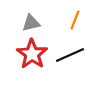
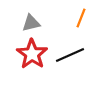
orange line: moved 6 px right, 2 px up
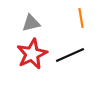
orange line: rotated 30 degrees counterclockwise
red star: rotated 12 degrees clockwise
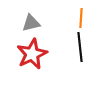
orange line: rotated 12 degrees clockwise
black line: moved 10 px right, 8 px up; rotated 72 degrees counterclockwise
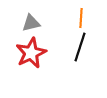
black line: rotated 24 degrees clockwise
red star: moved 1 px left, 1 px up
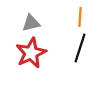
orange line: moved 1 px left, 1 px up
black line: moved 1 px down
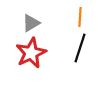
gray triangle: rotated 18 degrees counterclockwise
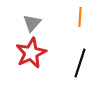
gray triangle: moved 1 px right; rotated 18 degrees counterclockwise
black line: moved 15 px down
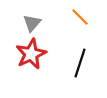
orange line: rotated 48 degrees counterclockwise
red star: moved 1 px down
